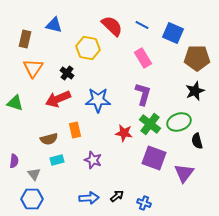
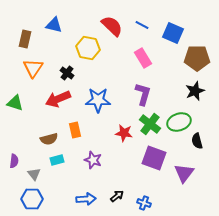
blue arrow: moved 3 px left, 1 px down
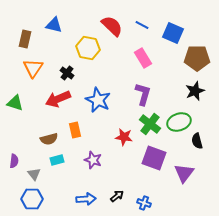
blue star: rotated 25 degrees clockwise
red star: moved 4 px down
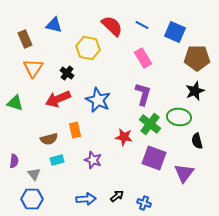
blue square: moved 2 px right, 1 px up
brown rectangle: rotated 36 degrees counterclockwise
green ellipse: moved 5 px up; rotated 25 degrees clockwise
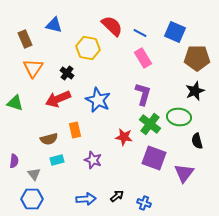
blue line: moved 2 px left, 8 px down
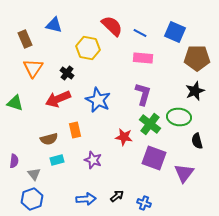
pink rectangle: rotated 54 degrees counterclockwise
blue hexagon: rotated 20 degrees counterclockwise
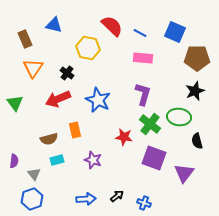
green triangle: rotated 36 degrees clockwise
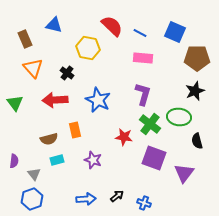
orange triangle: rotated 15 degrees counterclockwise
red arrow: moved 3 px left, 1 px down; rotated 20 degrees clockwise
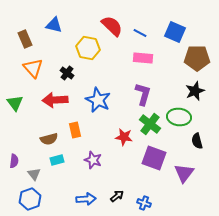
blue hexagon: moved 2 px left
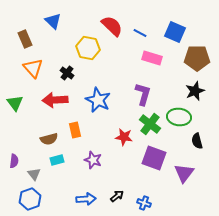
blue triangle: moved 1 px left, 4 px up; rotated 30 degrees clockwise
pink rectangle: moved 9 px right; rotated 12 degrees clockwise
